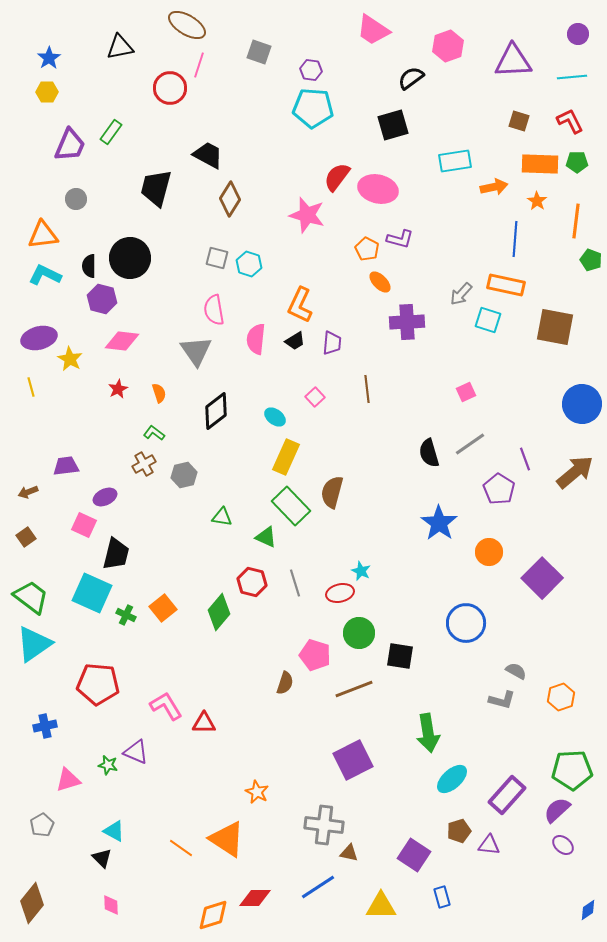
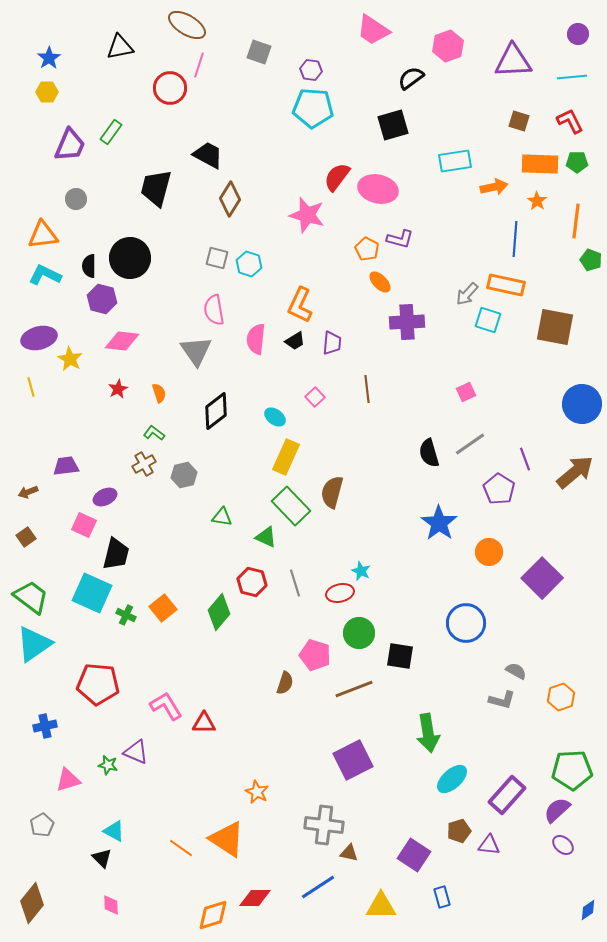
gray arrow at (461, 294): moved 6 px right
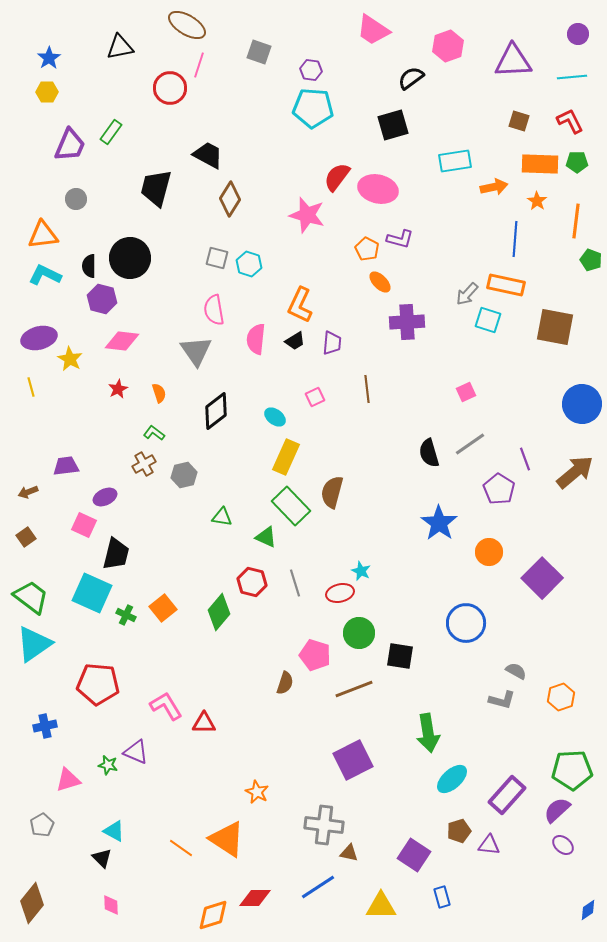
pink square at (315, 397): rotated 18 degrees clockwise
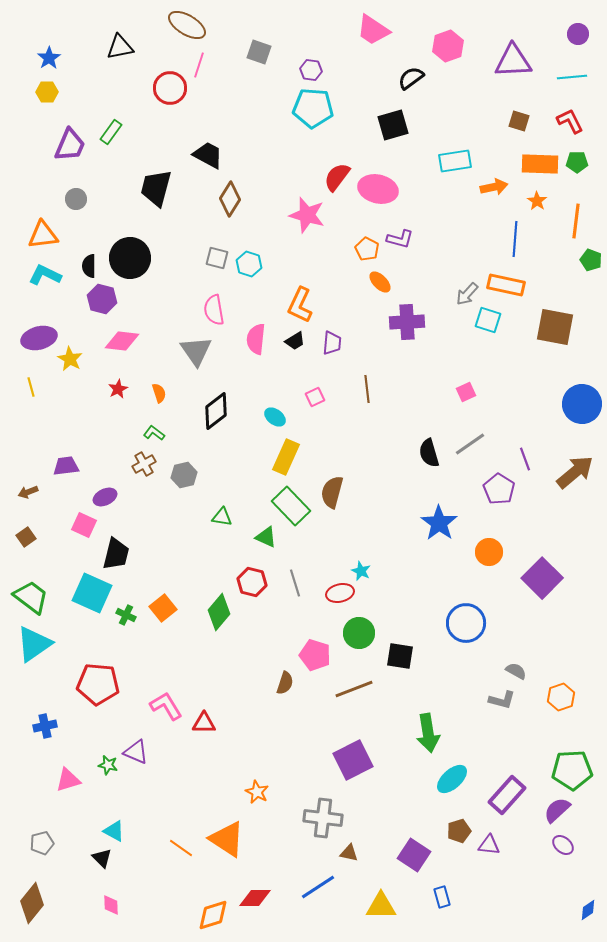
gray pentagon at (42, 825): moved 18 px down; rotated 15 degrees clockwise
gray cross at (324, 825): moved 1 px left, 7 px up
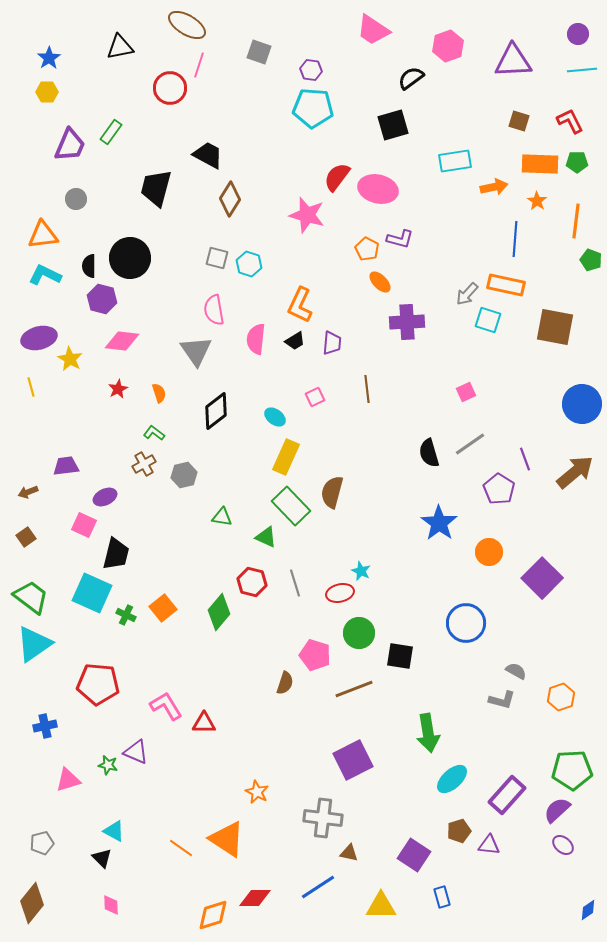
cyan line at (572, 77): moved 10 px right, 7 px up
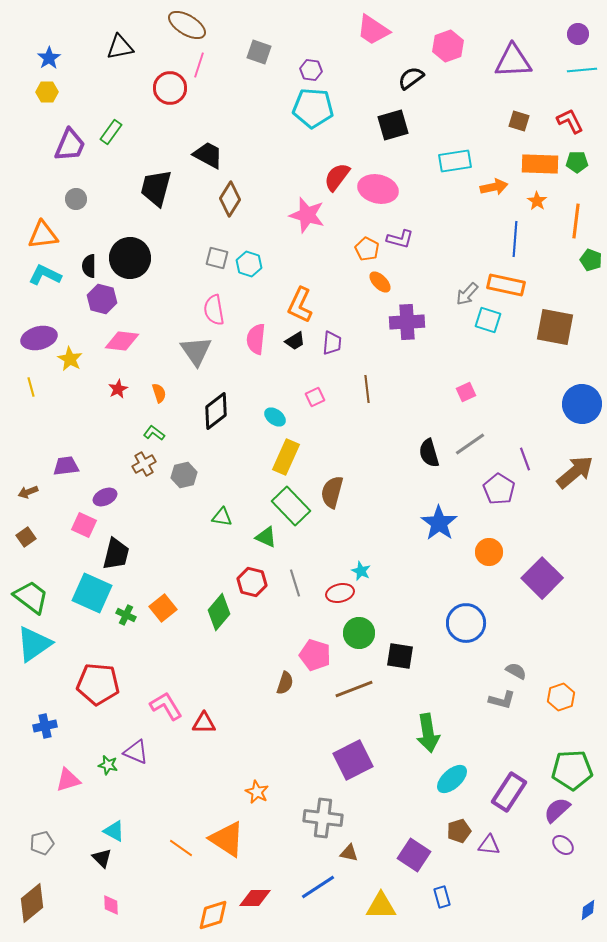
purple rectangle at (507, 795): moved 2 px right, 3 px up; rotated 9 degrees counterclockwise
brown diamond at (32, 903): rotated 12 degrees clockwise
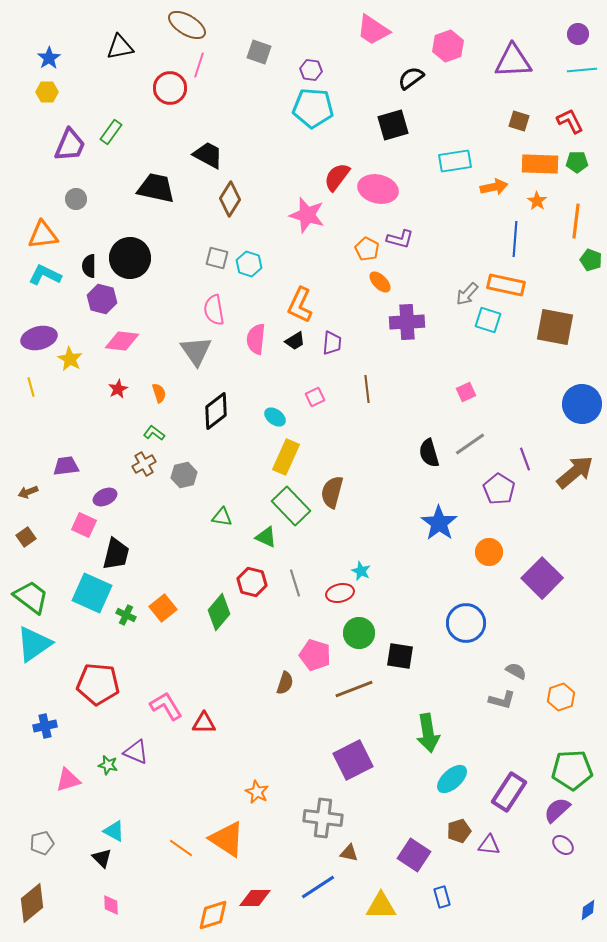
black trapezoid at (156, 188): rotated 87 degrees clockwise
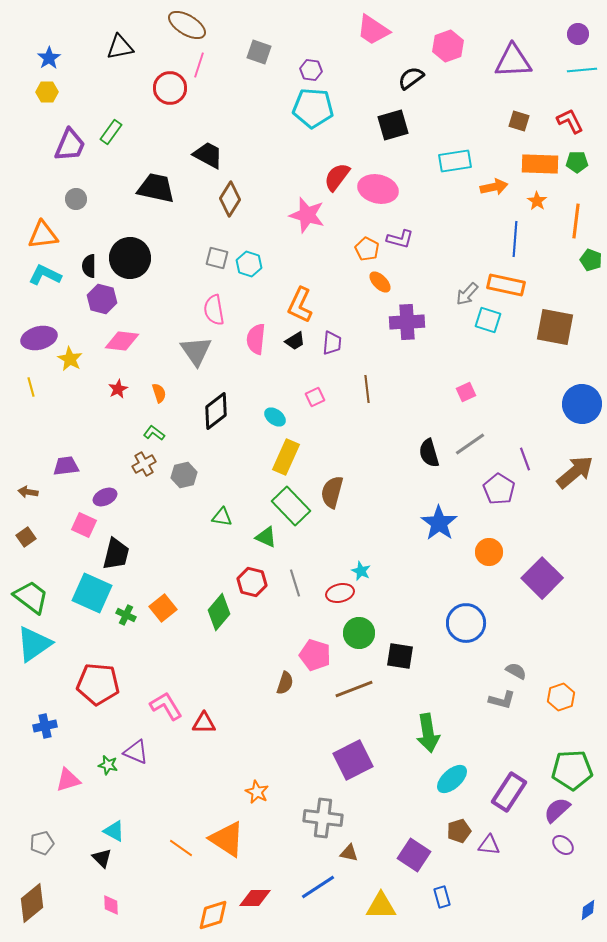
brown arrow at (28, 492): rotated 30 degrees clockwise
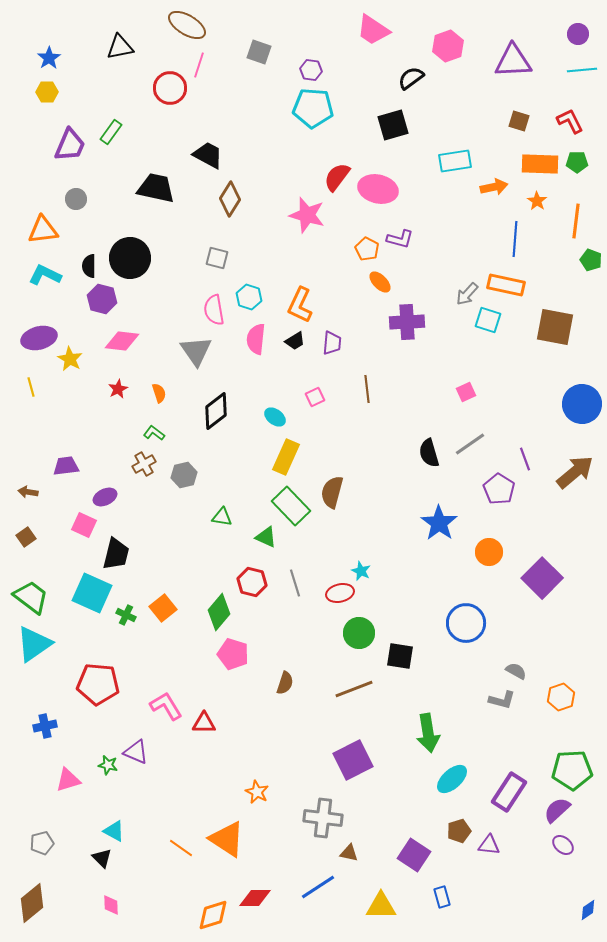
orange triangle at (43, 235): moved 5 px up
cyan hexagon at (249, 264): moved 33 px down
pink pentagon at (315, 655): moved 82 px left, 1 px up
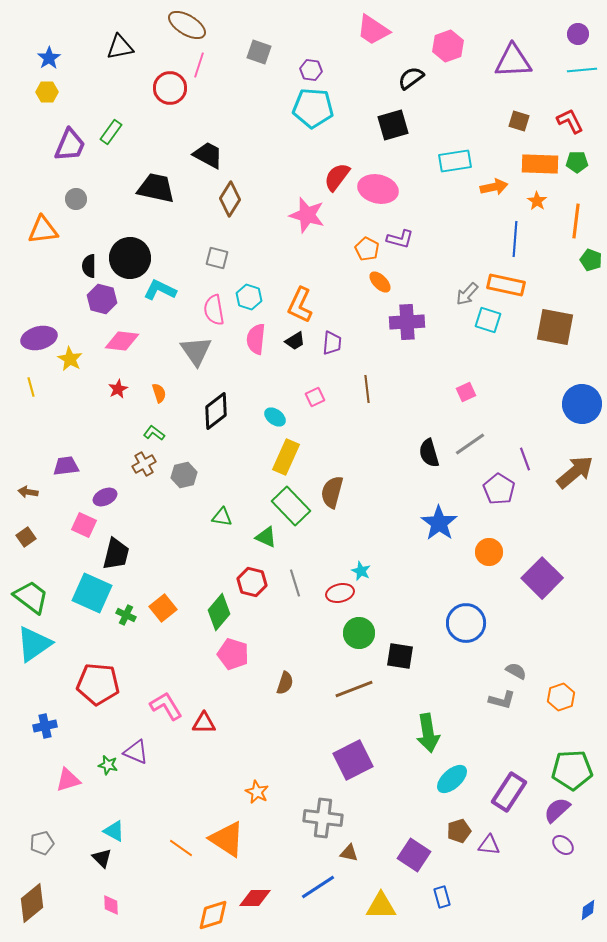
cyan L-shape at (45, 275): moved 115 px right, 15 px down
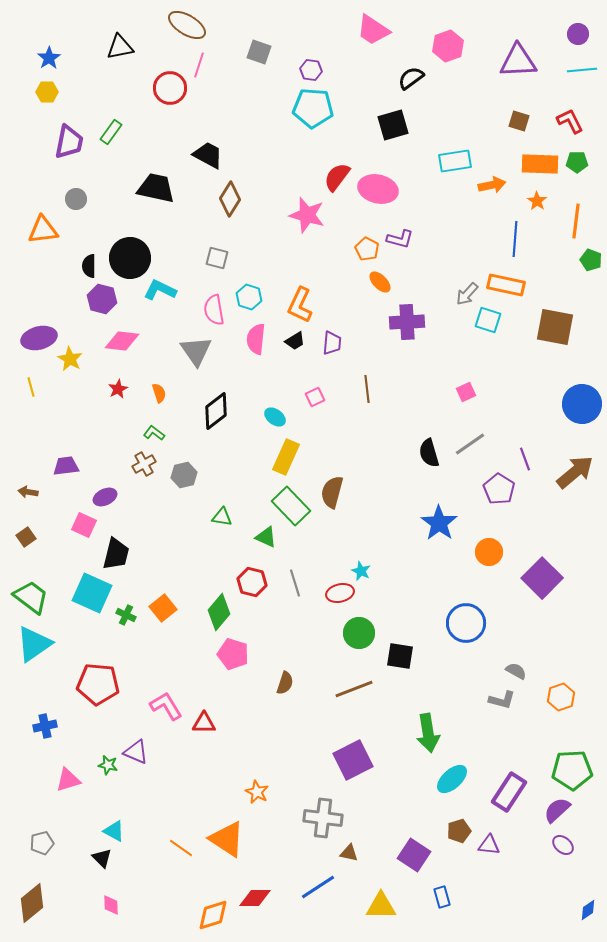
purple triangle at (513, 61): moved 5 px right
purple trapezoid at (70, 145): moved 1 px left, 3 px up; rotated 12 degrees counterclockwise
orange arrow at (494, 187): moved 2 px left, 2 px up
